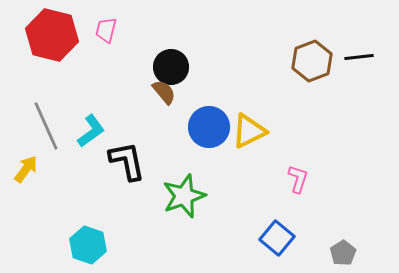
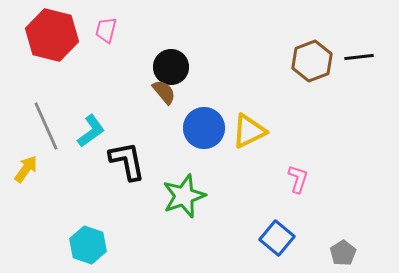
blue circle: moved 5 px left, 1 px down
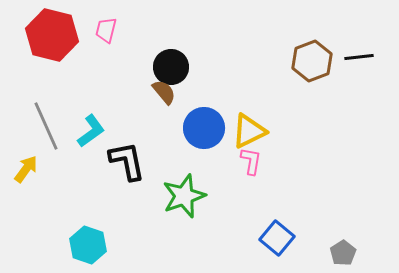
pink L-shape: moved 47 px left, 18 px up; rotated 8 degrees counterclockwise
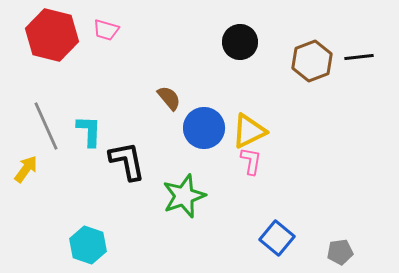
pink trapezoid: rotated 88 degrees counterclockwise
black circle: moved 69 px right, 25 px up
brown semicircle: moved 5 px right, 6 px down
cyan L-shape: moved 2 px left; rotated 52 degrees counterclockwise
gray pentagon: moved 3 px left, 1 px up; rotated 25 degrees clockwise
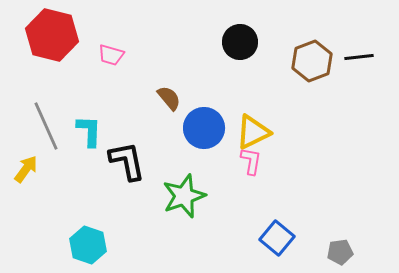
pink trapezoid: moved 5 px right, 25 px down
yellow triangle: moved 4 px right, 1 px down
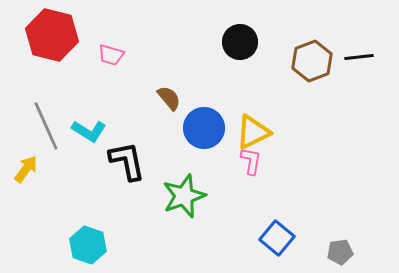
cyan L-shape: rotated 120 degrees clockwise
